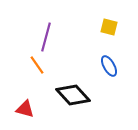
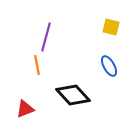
yellow square: moved 2 px right
orange line: rotated 24 degrees clockwise
red triangle: rotated 36 degrees counterclockwise
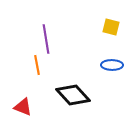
purple line: moved 2 px down; rotated 24 degrees counterclockwise
blue ellipse: moved 3 px right, 1 px up; rotated 60 degrees counterclockwise
red triangle: moved 2 px left, 2 px up; rotated 42 degrees clockwise
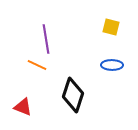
orange line: rotated 54 degrees counterclockwise
black diamond: rotated 60 degrees clockwise
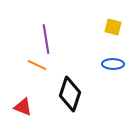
yellow square: moved 2 px right
blue ellipse: moved 1 px right, 1 px up
black diamond: moved 3 px left, 1 px up
